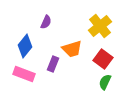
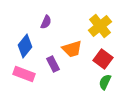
purple rectangle: rotated 49 degrees counterclockwise
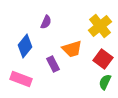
pink rectangle: moved 3 px left, 5 px down
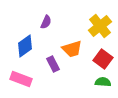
blue diamond: rotated 15 degrees clockwise
green semicircle: moved 2 px left; rotated 70 degrees clockwise
